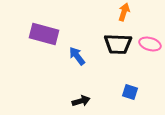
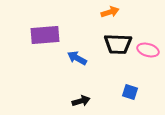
orange arrow: moved 14 px left; rotated 54 degrees clockwise
purple rectangle: moved 1 px right, 1 px down; rotated 20 degrees counterclockwise
pink ellipse: moved 2 px left, 6 px down
blue arrow: moved 2 px down; rotated 24 degrees counterclockwise
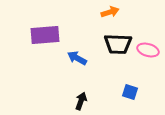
black arrow: rotated 54 degrees counterclockwise
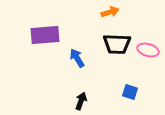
black trapezoid: moved 1 px left
blue arrow: rotated 30 degrees clockwise
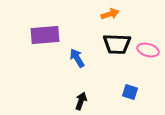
orange arrow: moved 2 px down
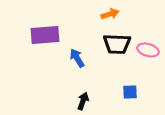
blue square: rotated 21 degrees counterclockwise
black arrow: moved 2 px right
